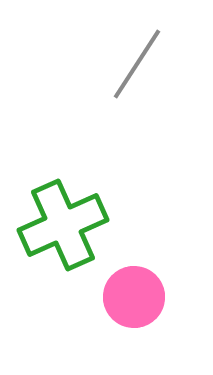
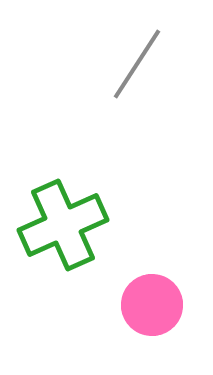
pink circle: moved 18 px right, 8 px down
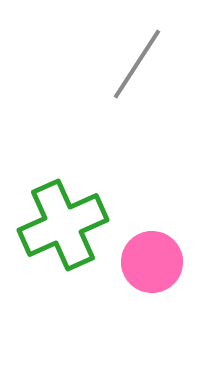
pink circle: moved 43 px up
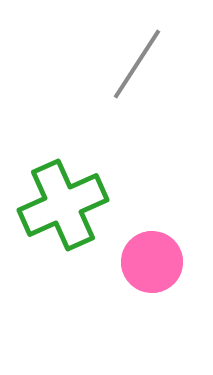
green cross: moved 20 px up
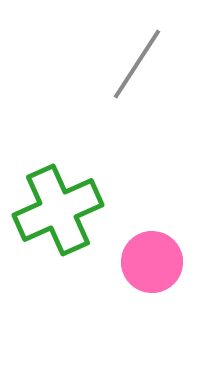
green cross: moved 5 px left, 5 px down
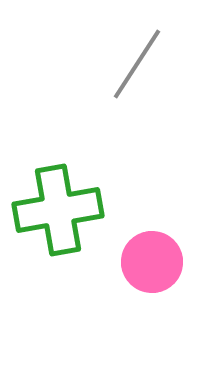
green cross: rotated 14 degrees clockwise
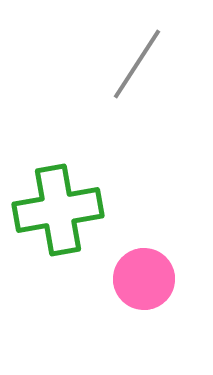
pink circle: moved 8 px left, 17 px down
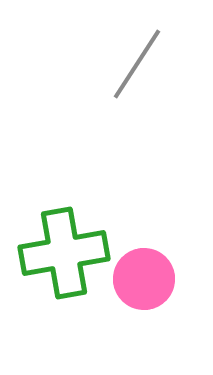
green cross: moved 6 px right, 43 px down
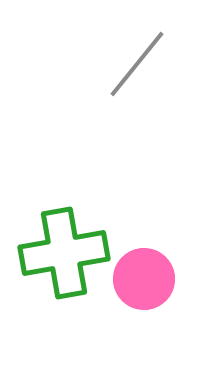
gray line: rotated 6 degrees clockwise
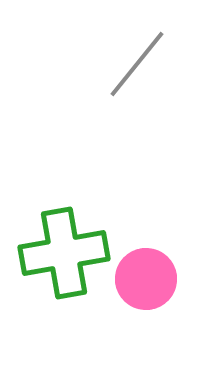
pink circle: moved 2 px right
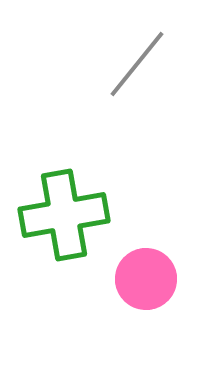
green cross: moved 38 px up
